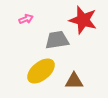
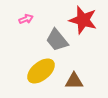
gray trapezoid: rotated 120 degrees counterclockwise
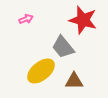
gray trapezoid: moved 6 px right, 7 px down
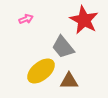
red star: moved 1 px right; rotated 12 degrees clockwise
brown triangle: moved 5 px left
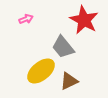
brown triangle: rotated 24 degrees counterclockwise
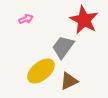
gray trapezoid: rotated 75 degrees clockwise
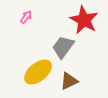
pink arrow: moved 2 px up; rotated 32 degrees counterclockwise
yellow ellipse: moved 3 px left, 1 px down
